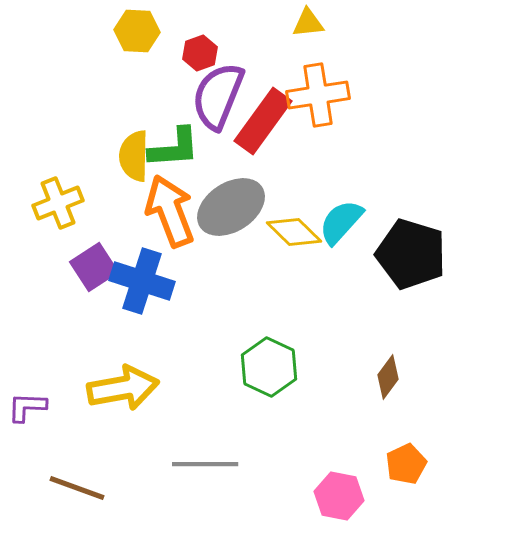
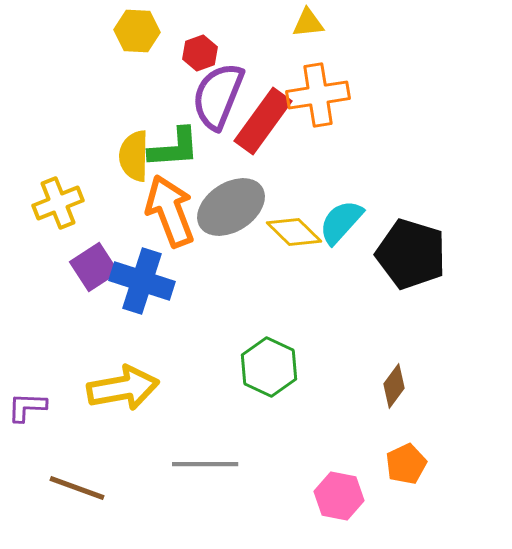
brown diamond: moved 6 px right, 9 px down
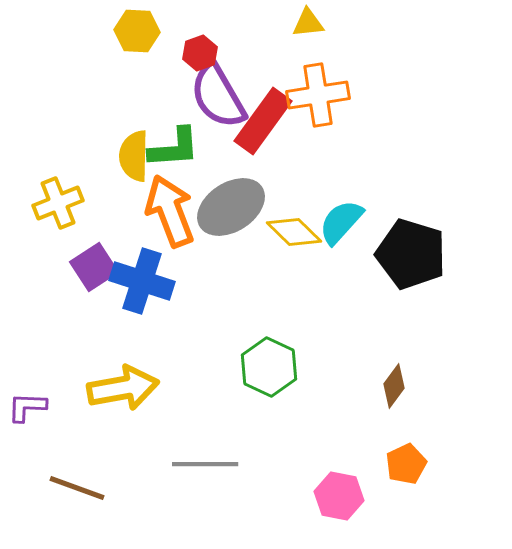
purple semicircle: rotated 52 degrees counterclockwise
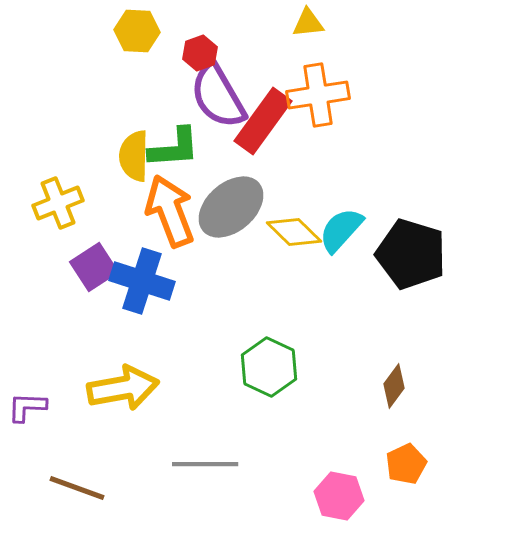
gray ellipse: rotated 8 degrees counterclockwise
cyan semicircle: moved 8 px down
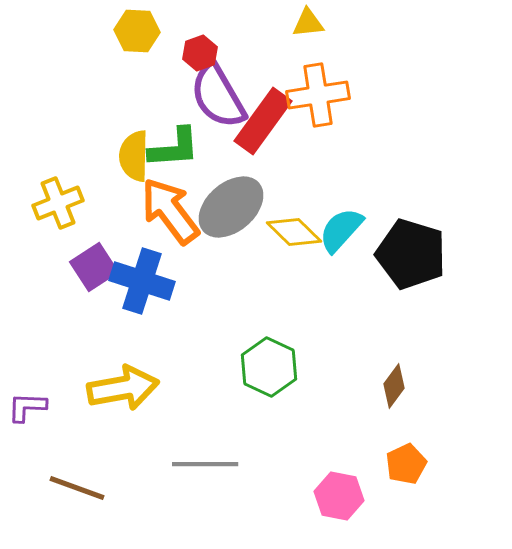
orange arrow: rotated 16 degrees counterclockwise
